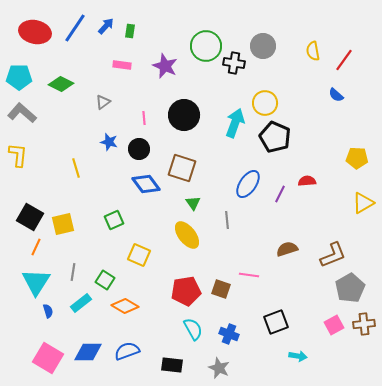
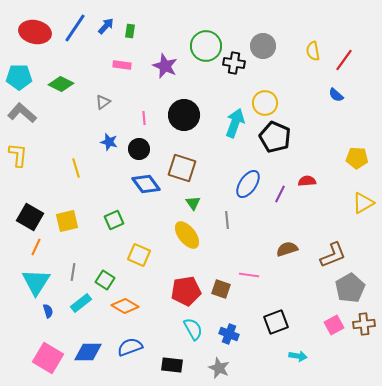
yellow square at (63, 224): moved 4 px right, 3 px up
blue semicircle at (127, 351): moved 3 px right, 4 px up
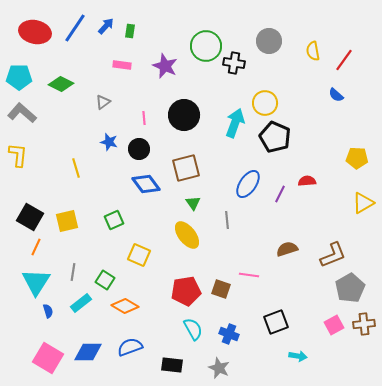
gray circle at (263, 46): moved 6 px right, 5 px up
brown square at (182, 168): moved 4 px right; rotated 32 degrees counterclockwise
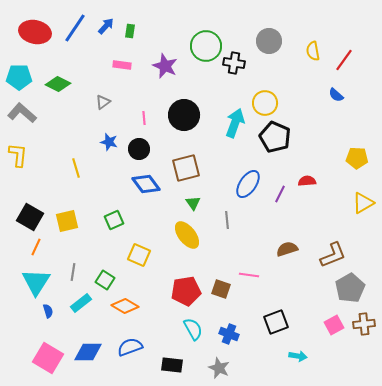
green diamond at (61, 84): moved 3 px left
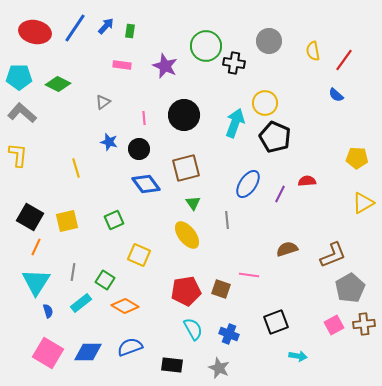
pink square at (48, 358): moved 5 px up
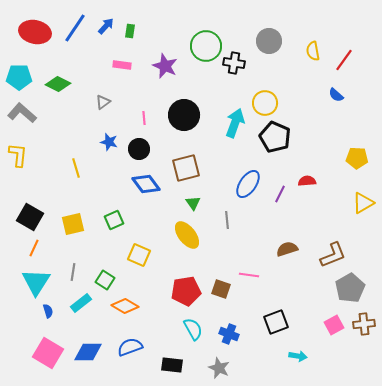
yellow square at (67, 221): moved 6 px right, 3 px down
orange line at (36, 247): moved 2 px left, 1 px down
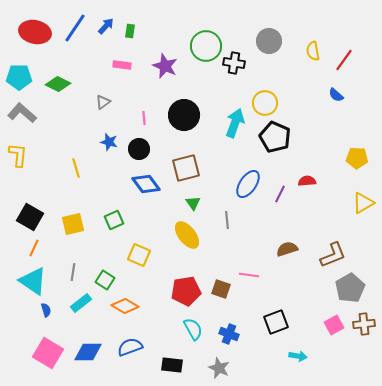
cyan triangle at (36, 282): moved 3 px left, 1 px up; rotated 28 degrees counterclockwise
blue semicircle at (48, 311): moved 2 px left, 1 px up
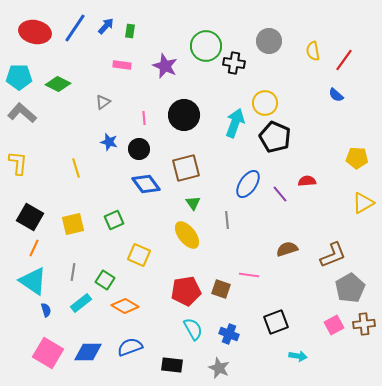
yellow L-shape at (18, 155): moved 8 px down
purple line at (280, 194): rotated 66 degrees counterclockwise
